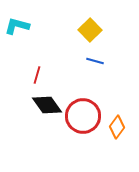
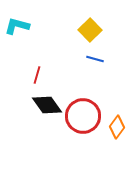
blue line: moved 2 px up
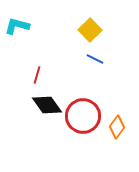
blue line: rotated 12 degrees clockwise
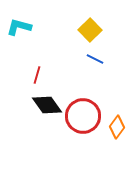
cyan L-shape: moved 2 px right, 1 px down
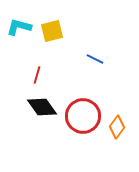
yellow square: moved 38 px left, 1 px down; rotated 30 degrees clockwise
black diamond: moved 5 px left, 2 px down
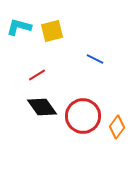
red line: rotated 42 degrees clockwise
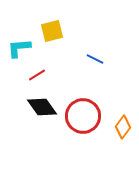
cyan L-shape: moved 21 px down; rotated 20 degrees counterclockwise
orange diamond: moved 6 px right
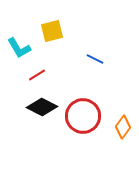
cyan L-shape: rotated 115 degrees counterclockwise
black diamond: rotated 28 degrees counterclockwise
